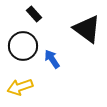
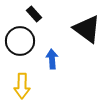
black circle: moved 3 px left, 5 px up
blue arrow: rotated 30 degrees clockwise
yellow arrow: moved 2 px right, 1 px up; rotated 70 degrees counterclockwise
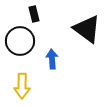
black rectangle: rotated 28 degrees clockwise
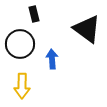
black circle: moved 3 px down
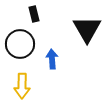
black triangle: rotated 24 degrees clockwise
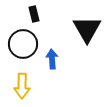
black circle: moved 3 px right
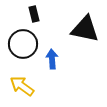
black triangle: moved 2 px left; rotated 48 degrees counterclockwise
yellow arrow: rotated 125 degrees clockwise
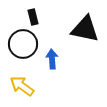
black rectangle: moved 1 px left, 3 px down
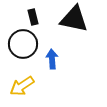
black triangle: moved 11 px left, 10 px up
yellow arrow: rotated 70 degrees counterclockwise
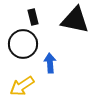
black triangle: moved 1 px right, 1 px down
blue arrow: moved 2 px left, 4 px down
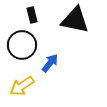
black rectangle: moved 1 px left, 2 px up
black circle: moved 1 px left, 1 px down
blue arrow: rotated 42 degrees clockwise
